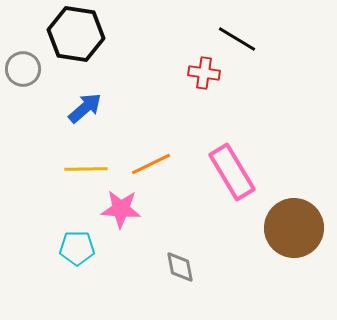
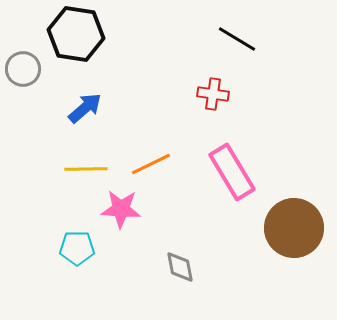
red cross: moved 9 px right, 21 px down
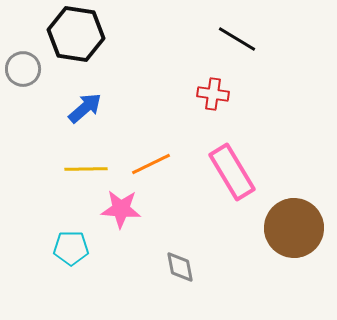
cyan pentagon: moved 6 px left
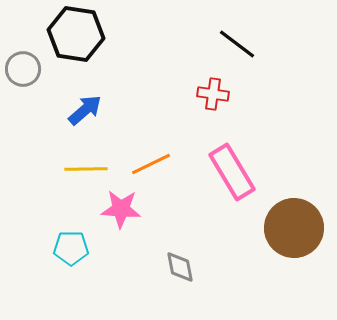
black line: moved 5 px down; rotated 6 degrees clockwise
blue arrow: moved 2 px down
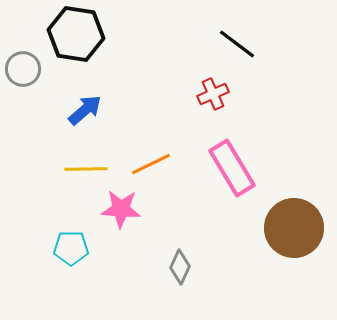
red cross: rotated 32 degrees counterclockwise
pink rectangle: moved 4 px up
gray diamond: rotated 36 degrees clockwise
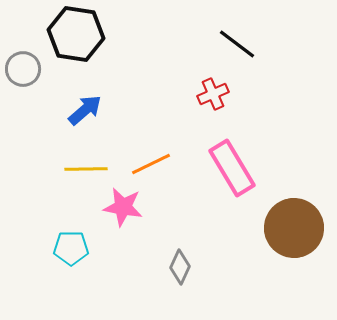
pink star: moved 2 px right, 2 px up; rotated 6 degrees clockwise
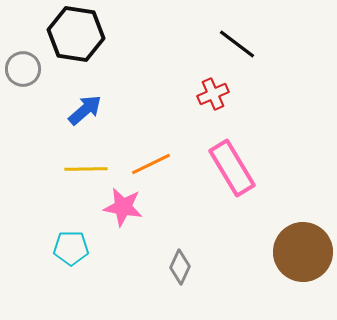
brown circle: moved 9 px right, 24 px down
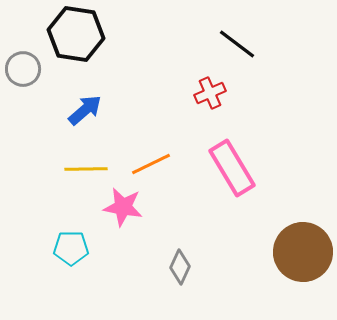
red cross: moved 3 px left, 1 px up
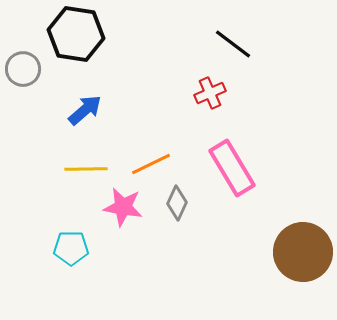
black line: moved 4 px left
gray diamond: moved 3 px left, 64 px up
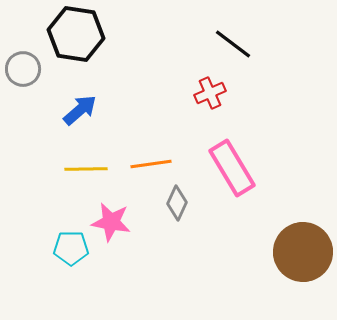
blue arrow: moved 5 px left
orange line: rotated 18 degrees clockwise
pink star: moved 12 px left, 15 px down
